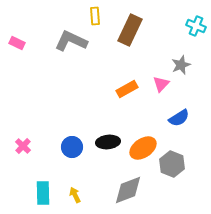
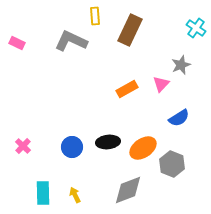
cyan cross: moved 2 px down; rotated 12 degrees clockwise
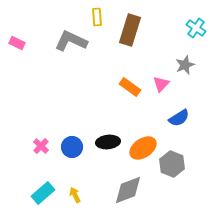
yellow rectangle: moved 2 px right, 1 px down
brown rectangle: rotated 8 degrees counterclockwise
gray star: moved 4 px right
orange rectangle: moved 3 px right, 2 px up; rotated 65 degrees clockwise
pink cross: moved 18 px right
cyan rectangle: rotated 50 degrees clockwise
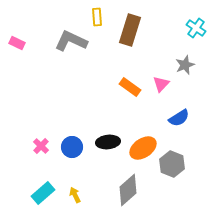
gray diamond: rotated 20 degrees counterclockwise
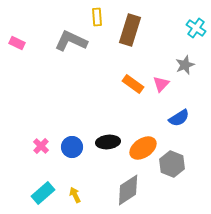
orange rectangle: moved 3 px right, 3 px up
gray diamond: rotated 8 degrees clockwise
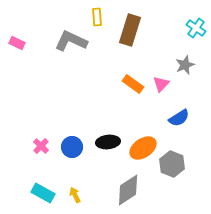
cyan rectangle: rotated 70 degrees clockwise
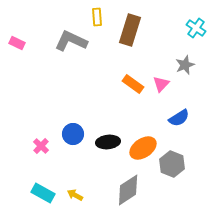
blue circle: moved 1 px right, 13 px up
yellow arrow: rotated 35 degrees counterclockwise
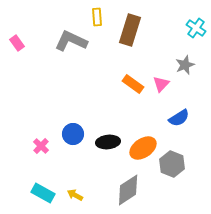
pink rectangle: rotated 28 degrees clockwise
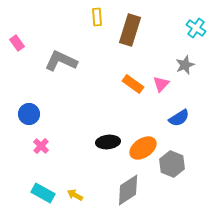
gray L-shape: moved 10 px left, 20 px down
blue circle: moved 44 px left, 20 px up
